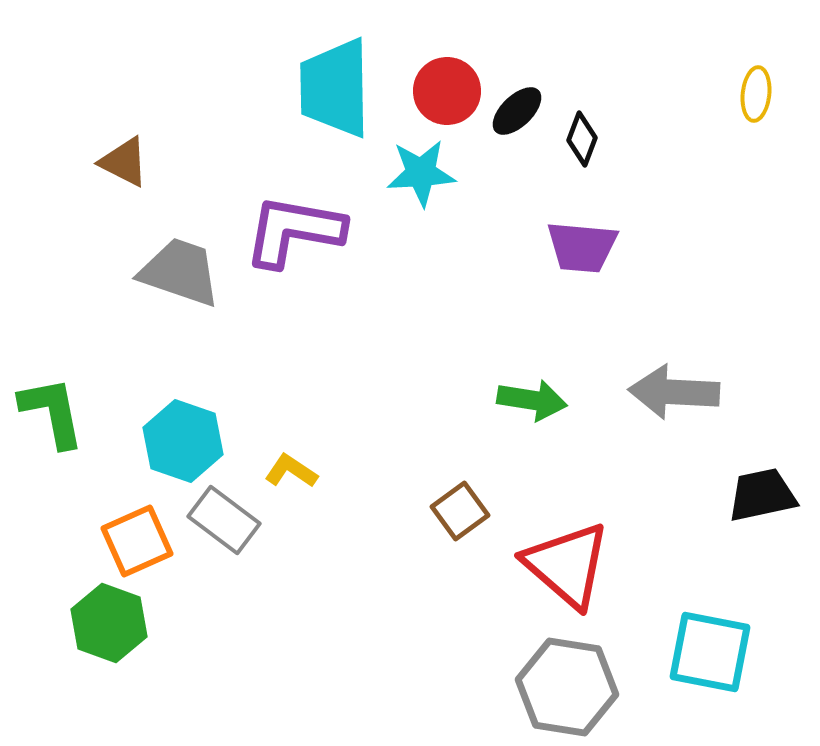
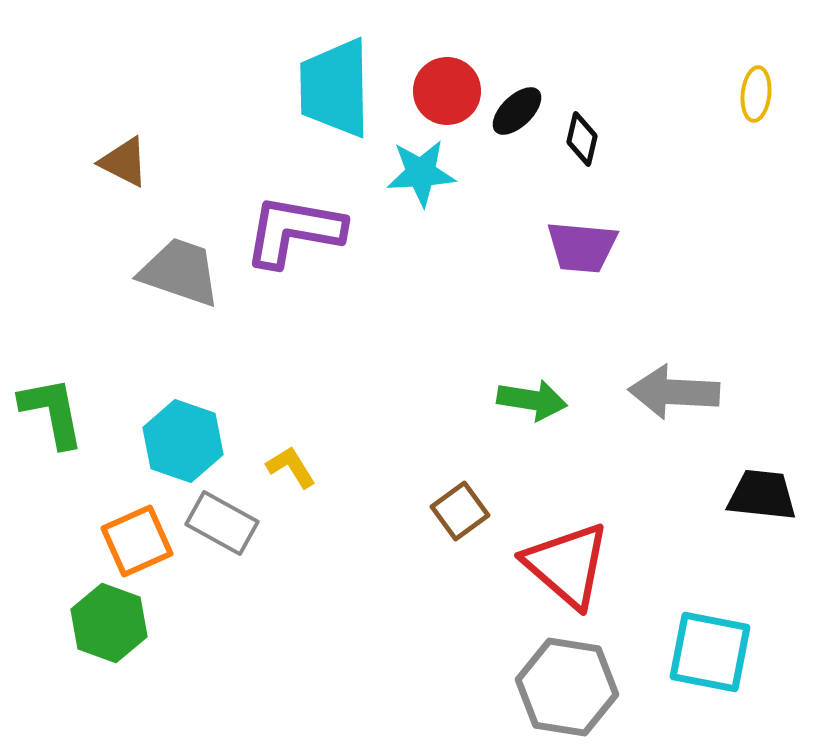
black diamond: rotated 8 degrees counterclockwise
yellow L-shape: moved 4 px up; rotated 24 degrees clockwise
black trapezoid: rotated 18 degrees clockwise
gray rectangle: moved 2 px left, 3 px down; rotated 8 degrees counterclockwise
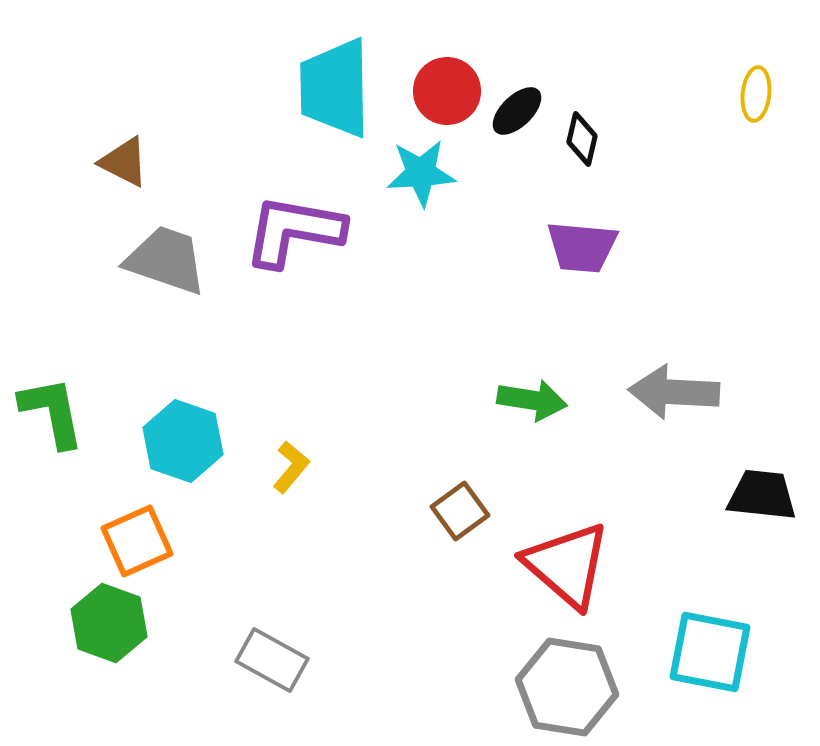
gray trapezoid: moved 14 px left, 12 px up
yellow L-shape: rotated 72 degrees clockwise
gray rectangle: moved 50 px right, 137 px down
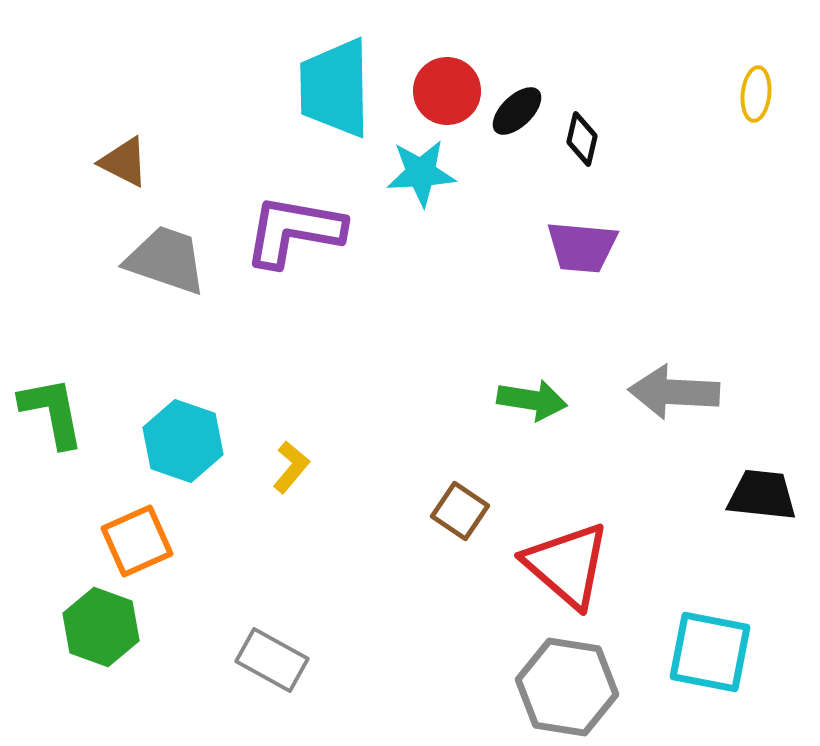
brown square: rotated 20 degrees counterclockwise
green hexagon: moved 8 px left, 4 px down
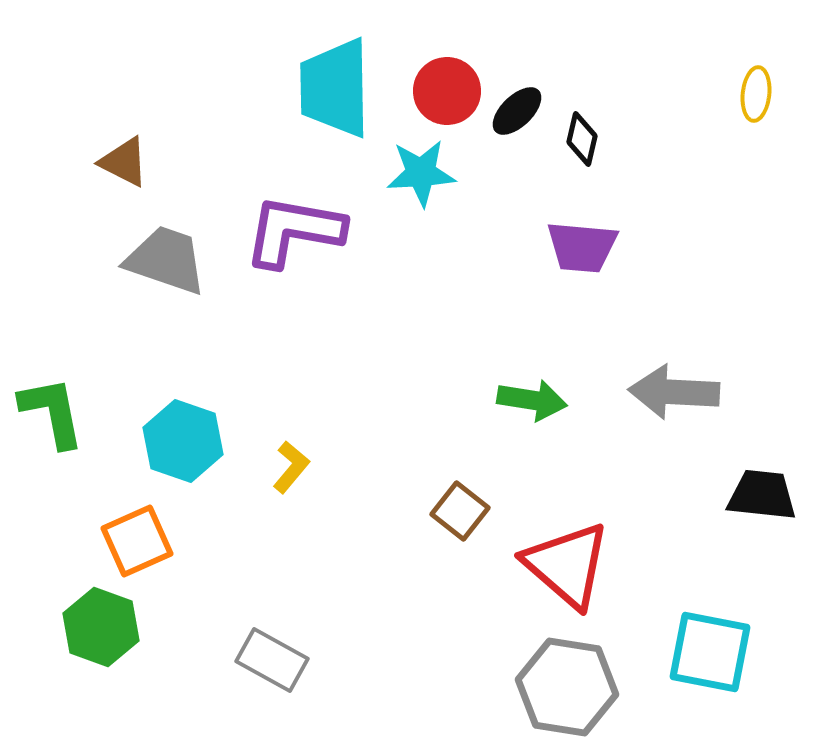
brown square: rotated 4 degrees clockwise
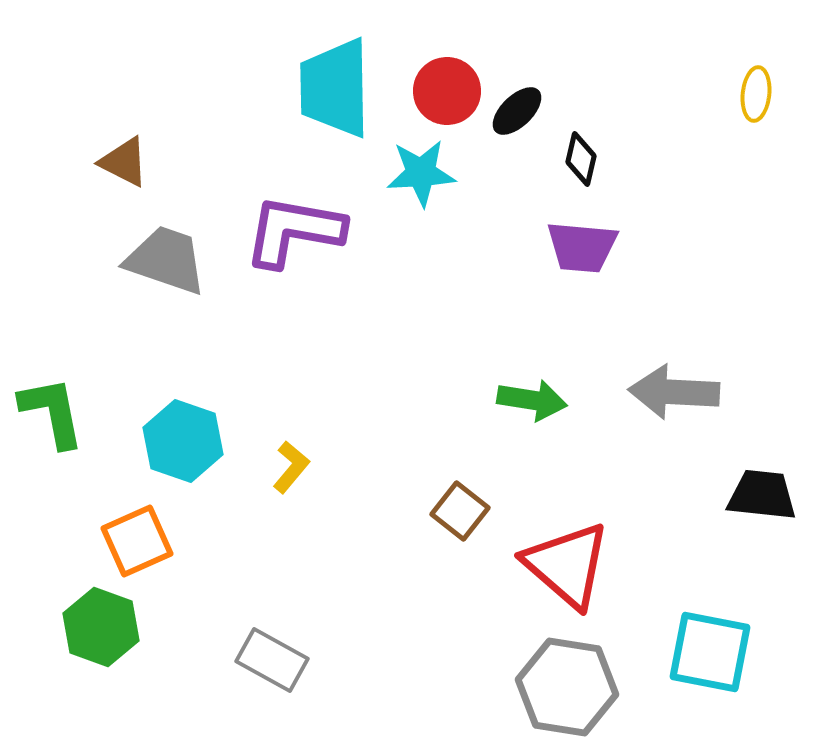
black diamond: moved 1 px left, 20 px down
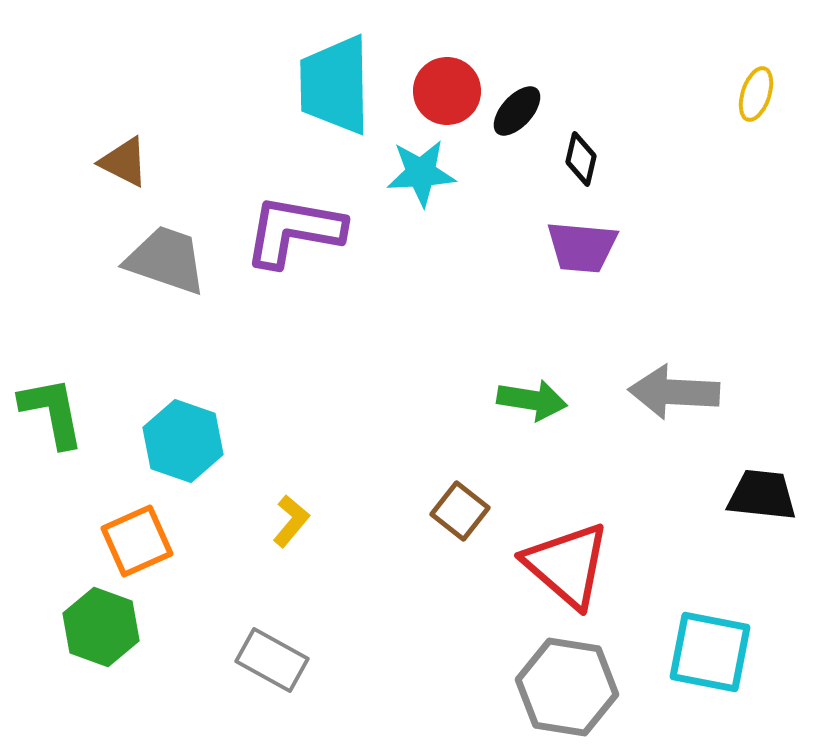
cyan trapezoid: moved 3 px up
yellow ellipse: rotated 12 degrees clockwise
black ellipse: rotated 4 degrees counterclockwise
yellow L-shape: moved 54 px down
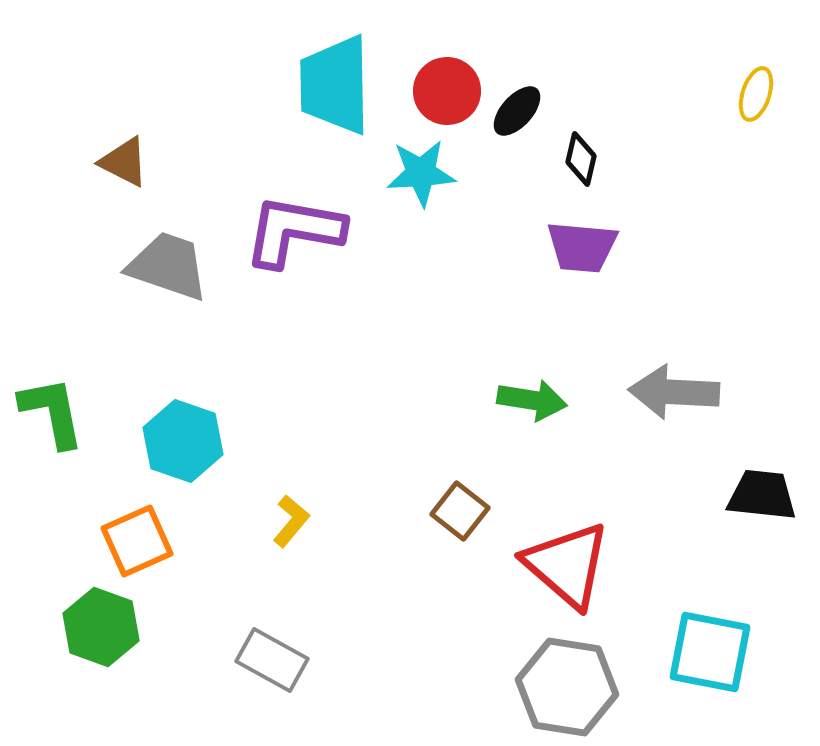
gray trapezoid: moved 2 px right, 6 px down
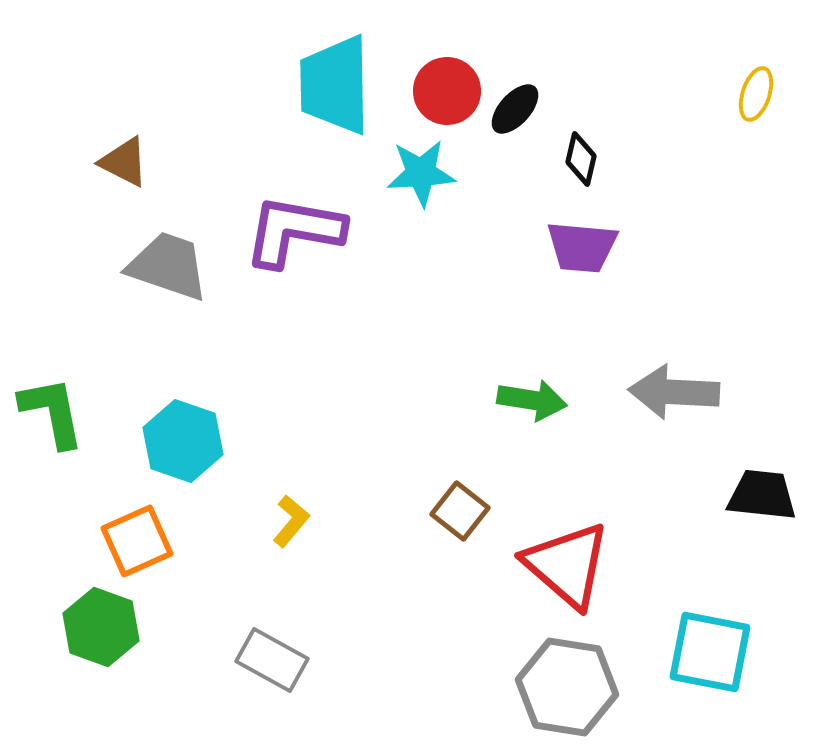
black ellipse: moved 2 px left, 2 px up
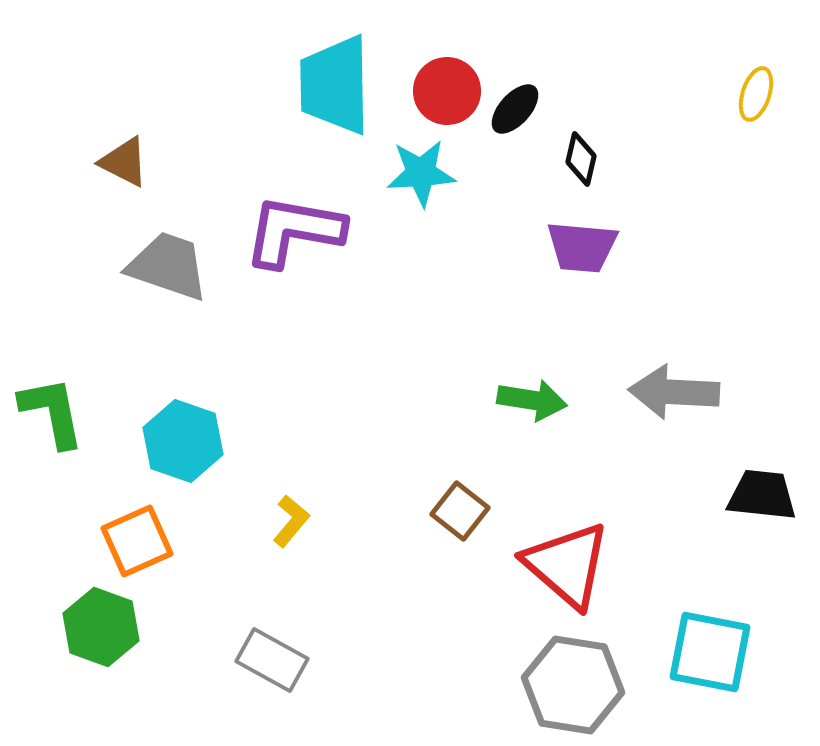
gray hexagon: moved 6 px right, 2 px up
